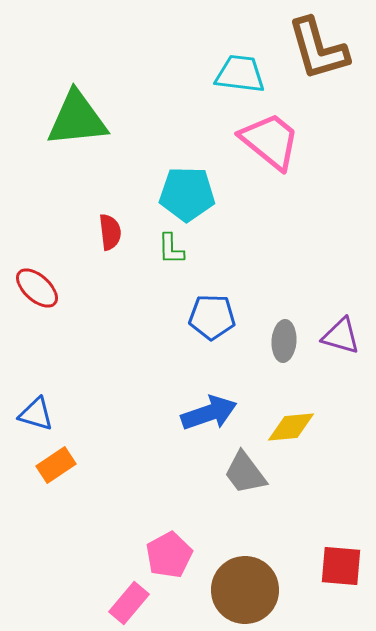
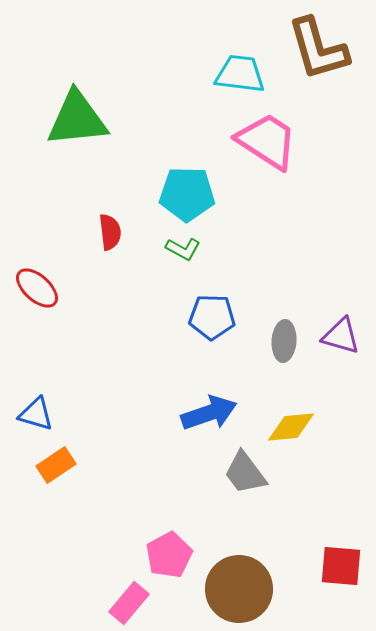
pink trapezoid: moved 3 px left; rotated 6 degrees counterclockwise
green L-shape: moved 12 px right; rotated 60 degrees counterclockwise
brown circle: moved 6 px left, 1 px up
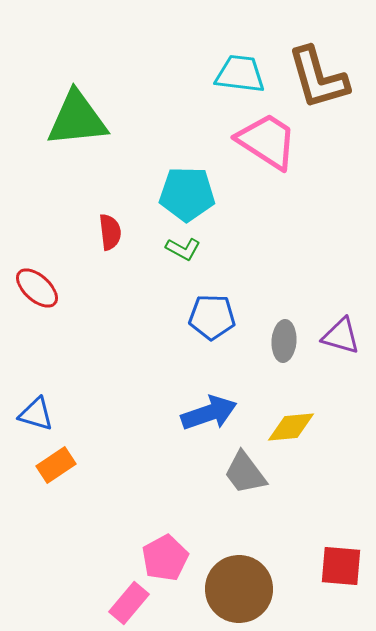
brown L-shape: moved 29 px down
pink pentagon: moved 4 px left, 3 px down
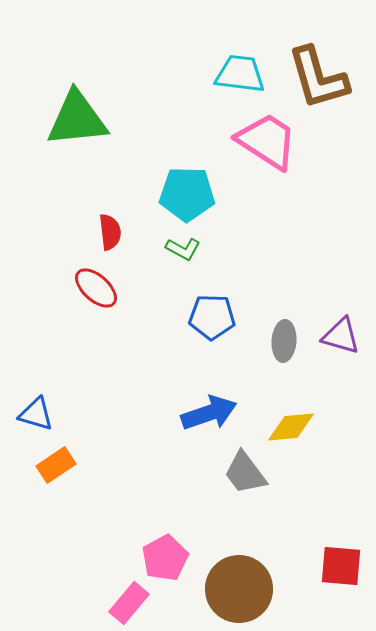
red ellipse: moved 59 px right
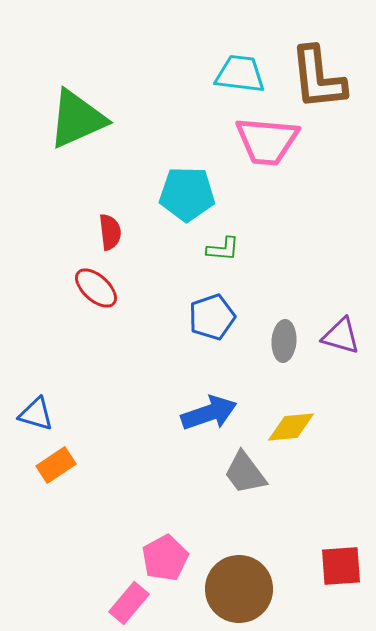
brown L-shape: rotated 10 degrees clockwise
green triangle: rotated 18 degrees counterclockwise
pink trapezoid: rotated 152 degrees clockwise
green L-shape: moved 40 px right; rotated 24 degrees counterclockwise
blue pentagon: rotated 21 degrees counterclockwise
red square: rotated 9 degrees counterclockwise
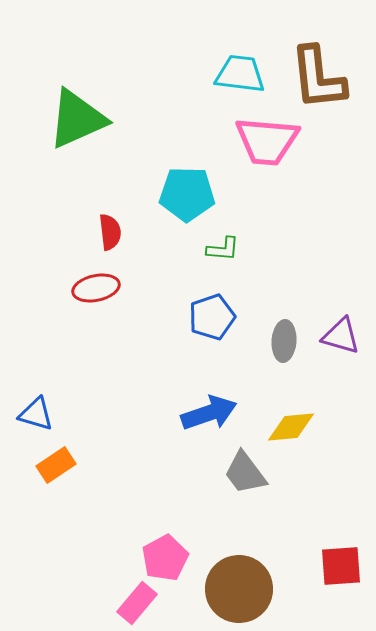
red ellipse: rotated 54 degrees counterclockwise
pink rectangle: moved 8 px right
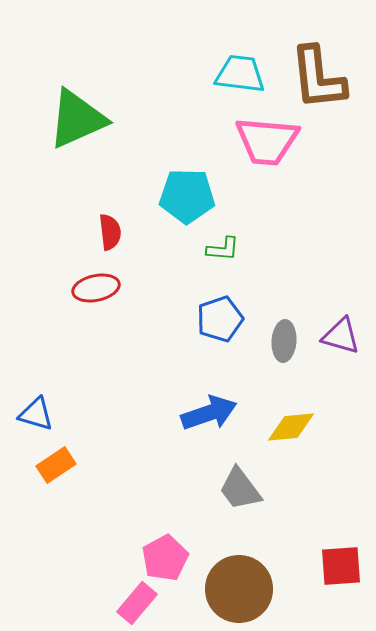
cyan pentagon: moved 2 px down
blue pentagon: moved 8 px right, 2 px down
gray trapezoid: moved 5 px left, 16 px down
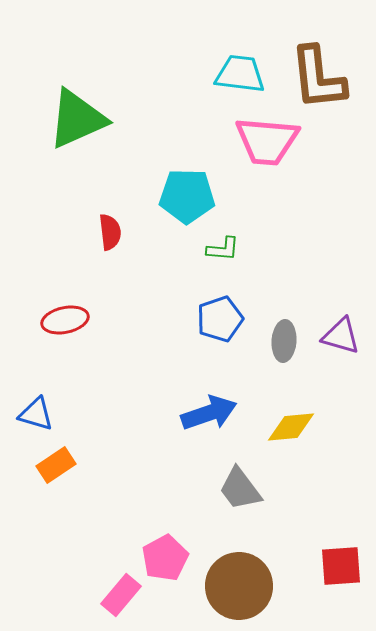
red ellipse: moved 31 px left, 32 px down
brown circle: moved 3 px up
pink rectangle: moved 16 px left, 8 px up
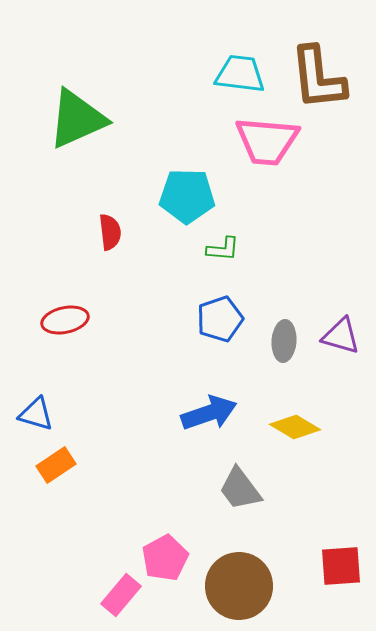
yellow diamond: moved 4 px right; rotated 36 degrees clockwise
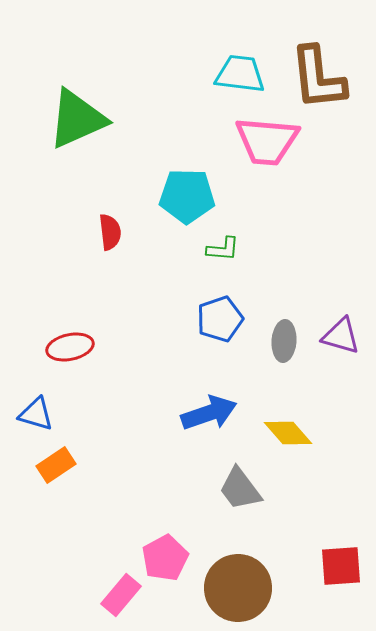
red ellipse: moved 5 px right, 27 px down
yellow diamond: moved 7 px left, 6 px down; rotated 18 degrees clockwise
brown circle: moved 1 px left, 2 px down
